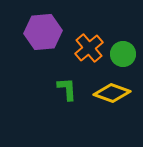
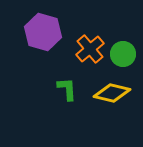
purple hexagon: rotated 21 degrees clockwise
orange cross: moved 1 px right, 1 px down
yellow diamond: rotated 6 degrees counterclockwise
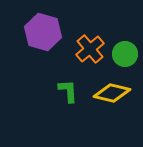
green circle: moved 2 px right
green L-shape: moved 1 px right, 2 px down
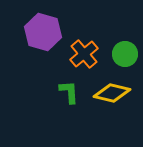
orange cross: moved 6 px left, 5 px down
green L-shape: moved 1 px right, 1 px down
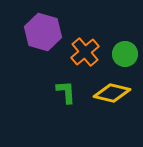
orange cross: moved 1 px right, 2 px up
green L-shape: moved 3 px left
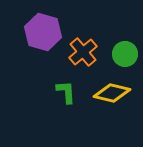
orange cross: moved 2 px left
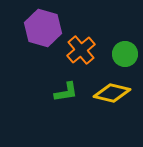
purple hexagon: moved 4 px up
orange cross: moved 2 px left, 2 px up
green L-shape: rotated 85 degrees clockwise
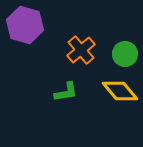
purple hexagon: moved 18 px left, 3 px up
yellow diamond: moved 8 px right, 2 px up; rotated 36 degrees clockwise
